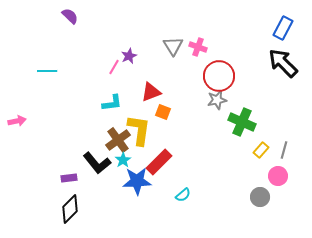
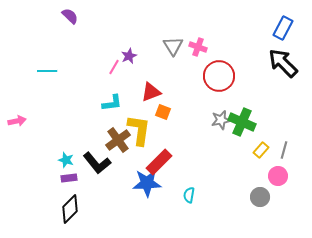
gray star: moved 4 px right, 20 px down
cyan star: moved 57 px left; rotated 21 degrees counterclockwise
blue star: moved 10 px right, 2 px down
cyan semicircle: moved 6 px right; rotated 140 degrees clockwise
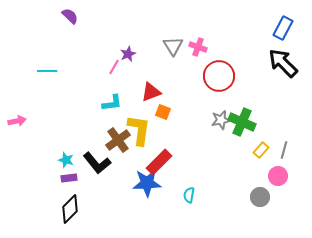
purple star: moved 1 px left, 2 px up
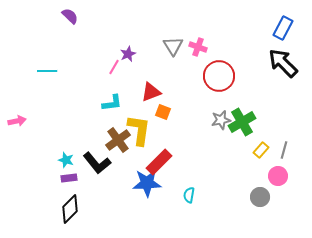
green cross: rotated 36 degrees clockwise
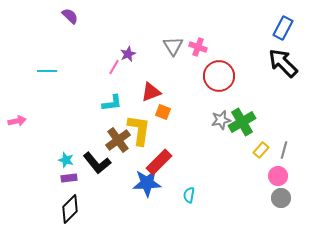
gray circle: moved 21 px right, 1 px down
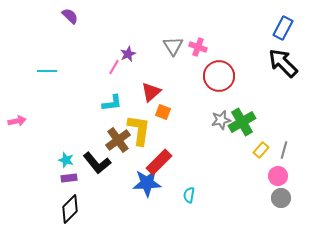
red triangle: rotated 20 degrees counterclockwise
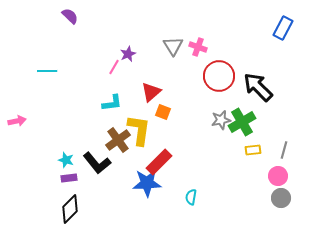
black arrow: moved 25 px left, 24 px down
yellow rectangle: moved 8 px left; rotated 42 degrees clockwise
cyan semicircle: moved 2 px right, 2 px down
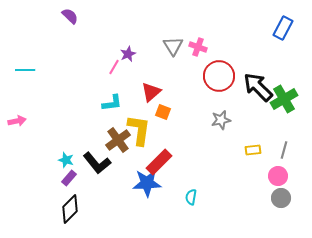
cyan line: moved 22 px left, 1 px up
green cross: moved 42 px right, 23 px up
purple rectangle: rotated 42 degrees counterclockwise
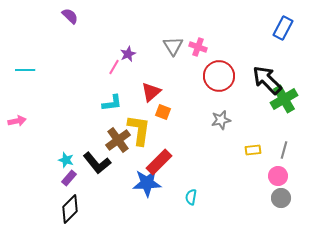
black arrow: moved 9 px right, 7 px up
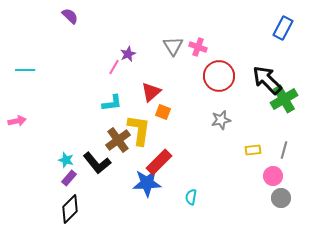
pink circle: moved 5 px left
